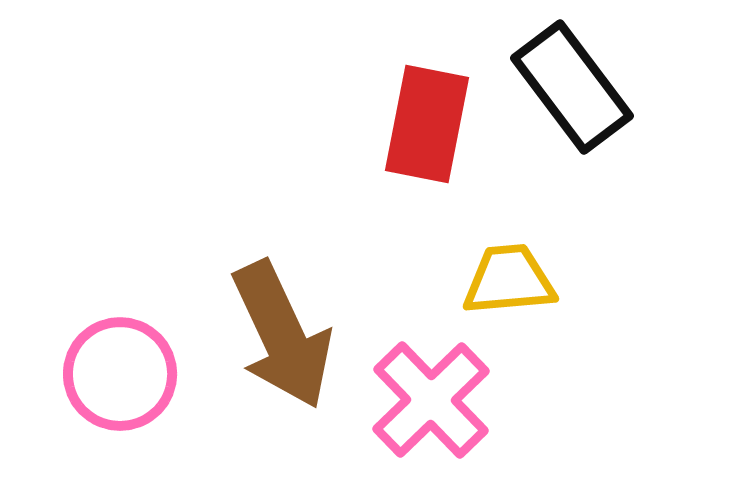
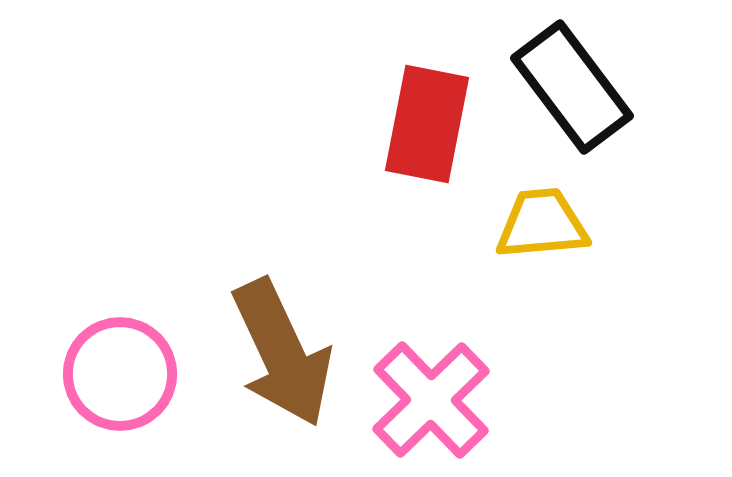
yellow trapezoid: moved 33 px right, 56 px up
brown arrow: moved 18 px down
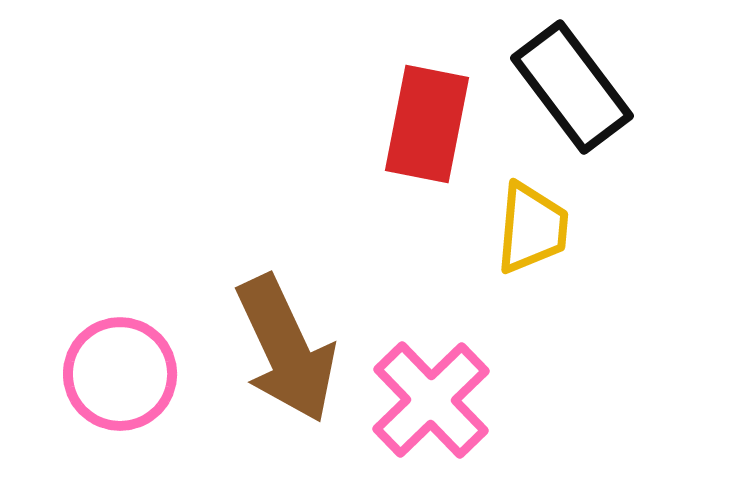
yellow trapezoid: moved 10 px left, 4 px down; rotated 100 degrees clockwise
brown arrow: moved 4 px right, 4 px up
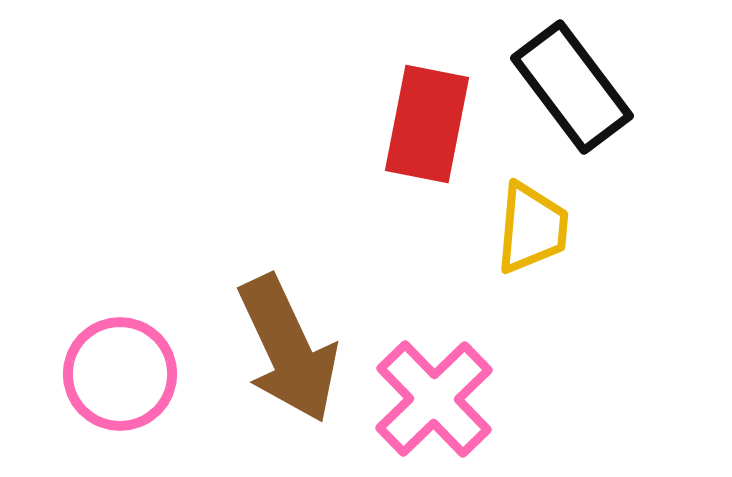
brown arrow: moved 2 px right
pink cross: moved 3 px right, 1 px up
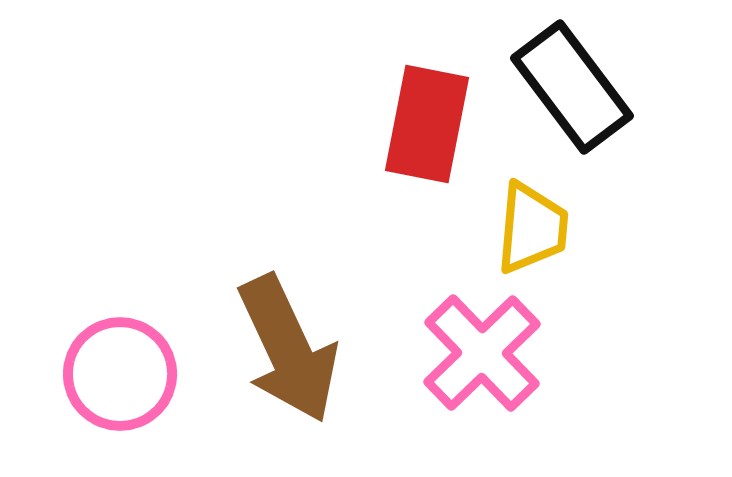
pink cross: moved 48 px right, 46 px up
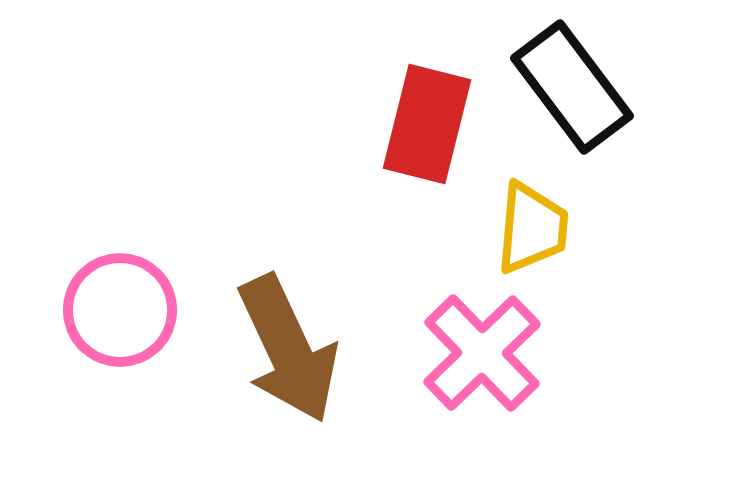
red rectangle: rotated 3 degrees clockwise
pink circle: moved 64 px up
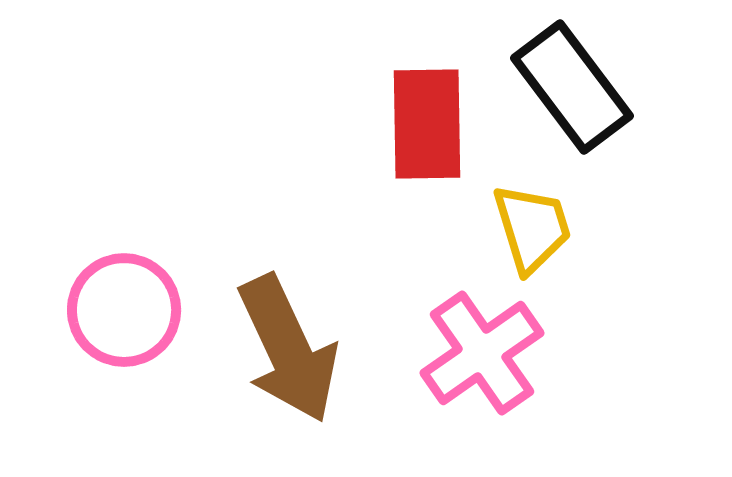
red rectangle: rotated 15 degrees counterclockwise
yellow trapezoid: rotated 22 degrees counterclockwise
pink circle: moved 4 px right
pink cross: rotated 9 degrees clockwise
